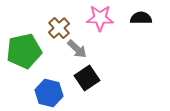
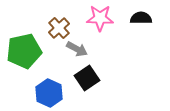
gray arrow: rotated 15 degrees counterclockwise
blue hexagon: rotated 12 degrees clockwise
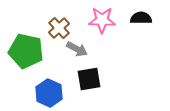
pink star: moved 2 px right, 2 px down
green pentagon: moved 2 px right; rotated 24 degrees clockwise
black square: moved 2 px right, 1 px down; rotated 25 degrees clockwise
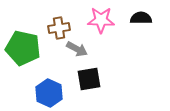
pink star: moved 1 px left
brown cross: rotated 35 degrees clockwise
green pentagon: moved 3 px left, 3 px up
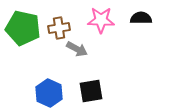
green pentagon: moved 20 px up
black square: moved 2 px right, 12 px down
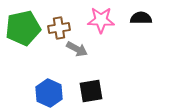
green pentagon: rotated 24 degrees counterclockwise
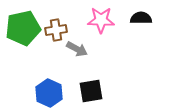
brown cross: moved 3 px left, 2 px down
